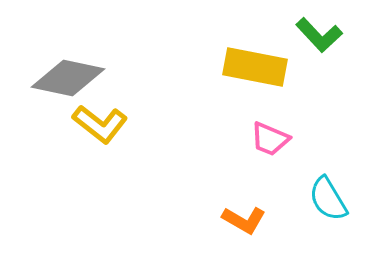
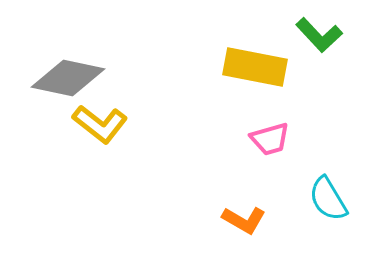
pink trapezoid: rotated 39 degrees counterclockwise
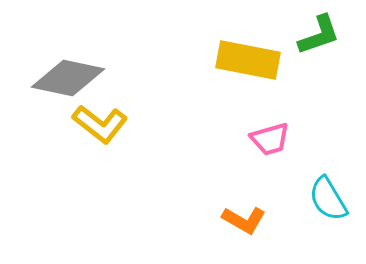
green L-shape: rotated 66 degrees counterclockwise
yellow rectangle: moved 7 px left, 7 px up
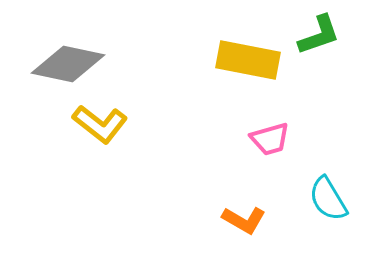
gray diamond: moved 14 px up
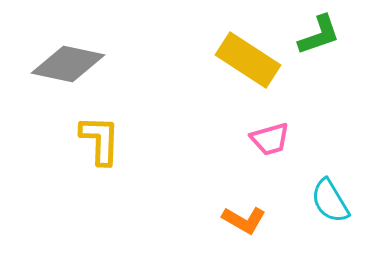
yellow rectangle: rotated 22 degrees clockwise
yellow L-shape: moved 16 px down; rotated 126 degrees counterclockwise
cyan semicircle: moved 2 px right, 2 px down
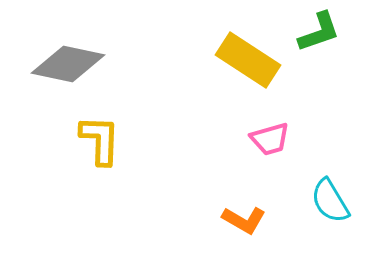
green L-shape: moved 3 px up
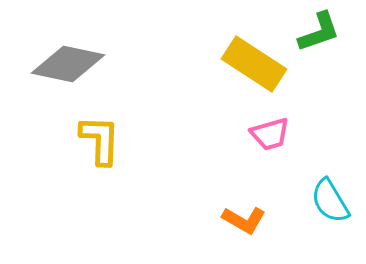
yellow rectangle: moved 6 px right, 4 px down
pink trapezoid: moved 5 px up
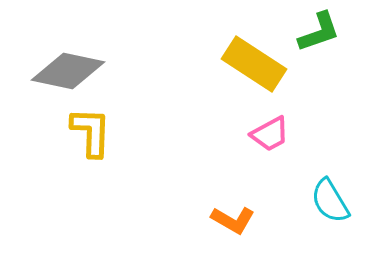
gray diamond: moved 7 px down
pink trapezoid: rotated 12 degrees counterclockwise
yellow L-shape: moved 9 px left, 8 px up
orange L-shape: moved 11 px left
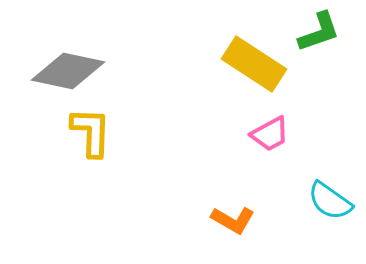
cyan semicircle: rotated 24 degrees counterclockwise
